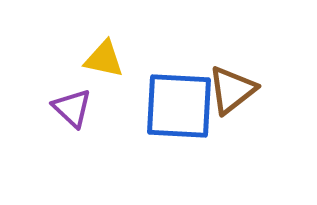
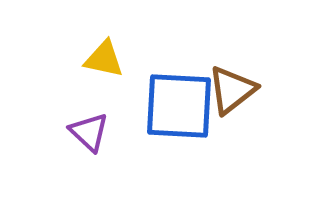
purple triangle: moved 17 px right, 24 px down
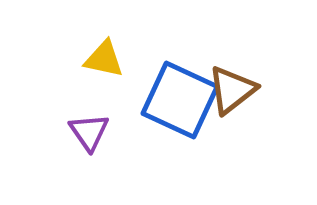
blue square: moved 1 px right, 6 px up; rotated 22 degrees clockwise
purple triangle: rotated 12 degrees clockwise
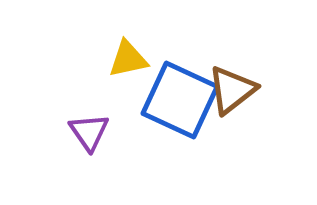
yellow triangle: moved 24 px right; rotated 24 degrees counterclockwise
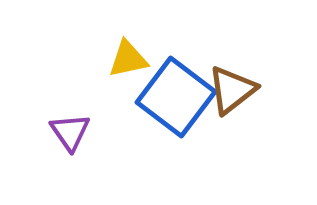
blue square: moved 4 px left, 3 px up; rotated 12 degrees clockwise
purple triangle: moved 19 px left
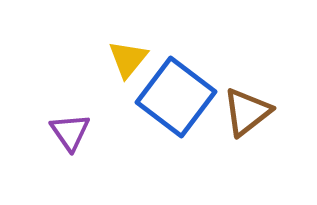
yellow triangle: rotated 39 degrees counterclockwise
brown triangle: moved 15 px right, 22 px down
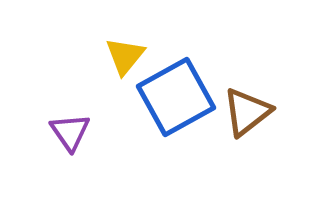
yellow triangle: moved 3 px left, 3 px up
blue square: rotated 24 degrees clockwise
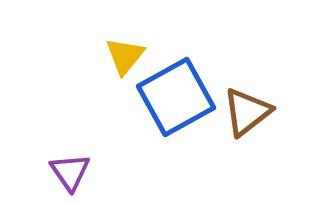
purple triangle: moved 40 px down
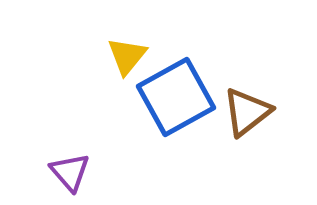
yellow triangle: moved 2 px right
purple triangle: rotated 6 degrees counterclockwise
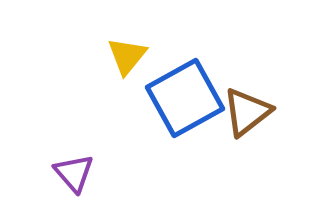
blue square: moved 9 px right, 1 px down
purple triangle: moved 4 px right, 1 px down
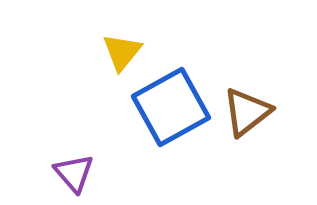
yellow triangle: moved 5 px left, 4 px up
blue square: moved 14 px left, 9 px down
